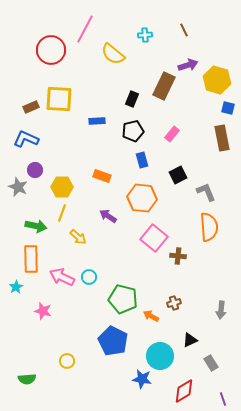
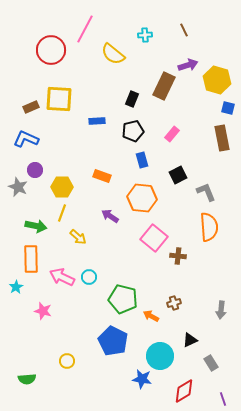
purple arrow at (108, 216): moved 2 px right
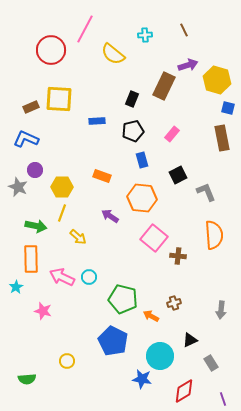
orange semicircle at (209, 227): moved 5 px right, 8 px down
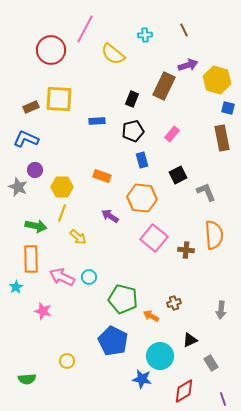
brown cross at (178, 256): moved 8 px right, 6 px up
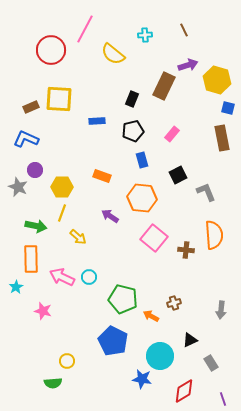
green semicircle at (27, 379): moved 26 px right, 4 px down
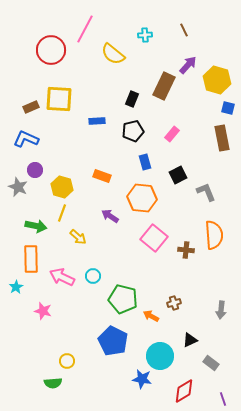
purple arrow at (188, 65): rotated 30 degrees counterclockwise
blue rectangle at (142, 160): moved 3 px right, 2 px down
yellow hexagon at (62, 187): rotated 15 degrees clockwise
cyan circle at (89, 277): moved 4 px right, 1 px up
gray rectangle at (211, 363): rotated 21 degrees counterclockwise
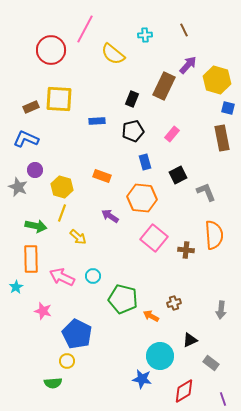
blue pentagon at (113, 341): moved 36 px left, 7 px up
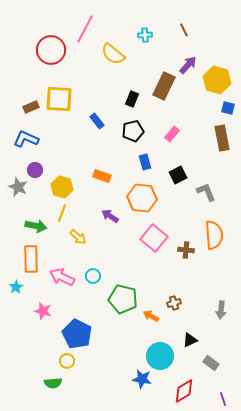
blue rectangle at (97, 121): rotated 56 degrees clockwise
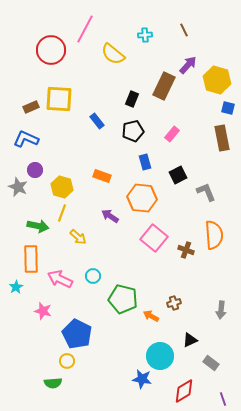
green arrow at (36, 226): moved 2 px right
brown cross at (186, 250): rotated 14 degrees clockwise
pink arrow at (62, 277): moved 2 px left, 2 px down
